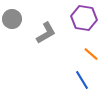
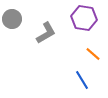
orange line: moved 2 px right
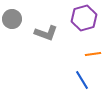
purple hexagon: rotated 25 degrees counterclockwise
gray L-shape: rotated 50 degrees clockwise
orange line: rotated 49 degrees counterclockwise
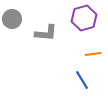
gray L-shape: rotated 15 degrees counterclockwise
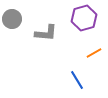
orange line: moved 1 px right, 1 px up; rotated 21 degrees counterclockwise
blue line: moved 5 px left
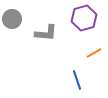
blue line: rotated 12 degrees clockwise
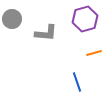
purple hexagon: moved 1 px right, 1 px down
orange line: rotated 14 degrees clockwise
blue line: moved 2 px down
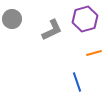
gray L-shape: moved 6 px right, 3 px up; rotated 30 degrees counterclockwise
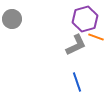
gray L-shape: moved 24 px right, 15 px down
orange line: moved 2 px right, 16 px up; rotated 35 degrees clockwise
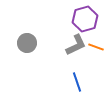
gray circle: moved 15 px right, 24 px down
orange line: moved 10 px down
